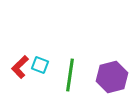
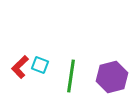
green line: moved 1 px right, 1 px down
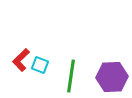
red L-shape: moved 1 px right, 7 px up
purple hexagon: rotated 12 degrees clockwise
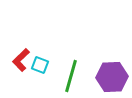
green line: rotated 8 degrees clockwise
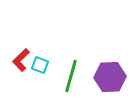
purple hexagon: moved 2 px left
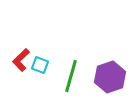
purple hexagon: rotated 16 degrees counterclockwise
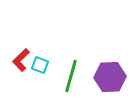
purple hexagon: rotated 16 degrees clockwise
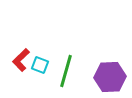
green line: moved 5 px left, 5 px up
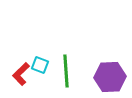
red L-shape: moved 14 px down
green line: rotated 20 degrees counterclockwise
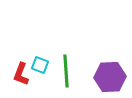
red L-shape: rotated 25 degrees counterclockwise
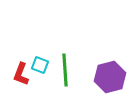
green line: moved 1 px left, 1 px up
purple hexagon: rotated 12 degrees counterclockwise
